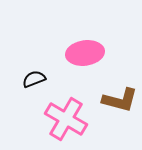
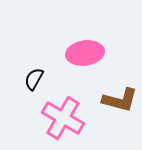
black semicircle: rotated 40 degrees counterclockwise
pink cross: moved 3 px left, 1 px up
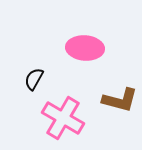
pink ellipse: moved 5 px up; rotated 12 degrees clockwise
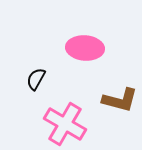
black semicircle: moved 2 px right
pink cross: moved 2 px right, 6 px down
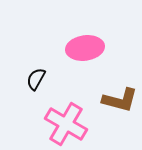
pink ellipse: rotated 12 degrees counterclockwise
pink cross: moved 1 px right
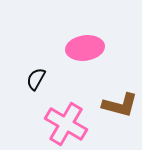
brown L-shape: moved 5 px down
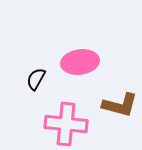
pink ellipse: moved 5 px left, 14 px down
pink cross: rotated 24 degrees counterclockwise
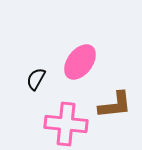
pink ellipse: rotated 45 degrees counterclockwise
brown L-shape: moved 5 px left; rotated 21 degrees counterclockwise
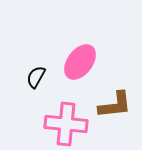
black semicircle: moved 2 px up
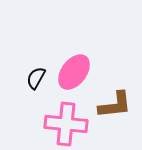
pink ellipse: moved 6 px left, 10 px down
black semicircle: moved 1 px down
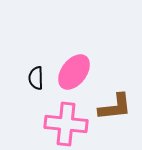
black semicircle: rotated 30 degrees counterclockwise
brown L-shape: moved 2 px down
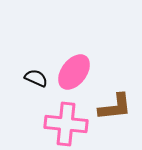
black semicircle: rotated 115 degrees clockwise
